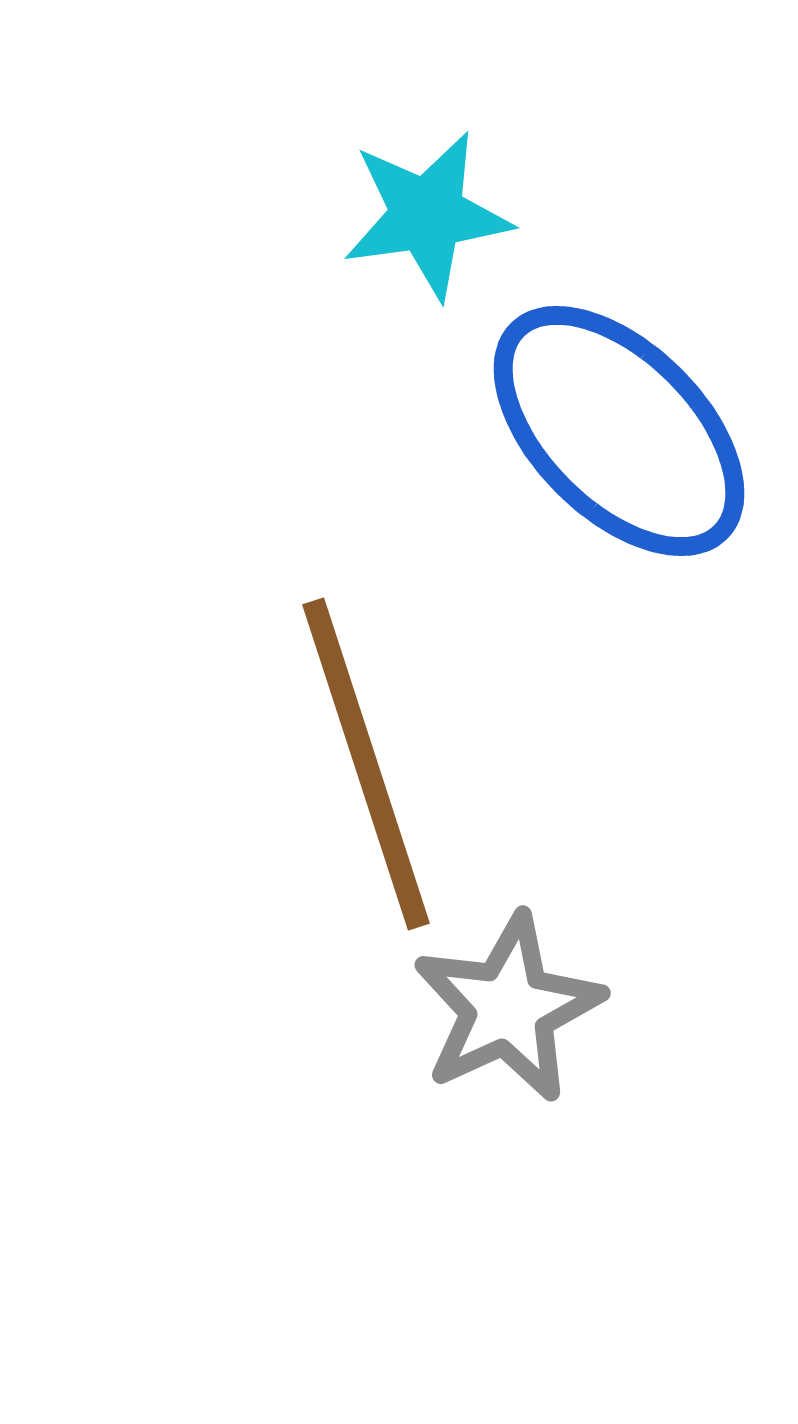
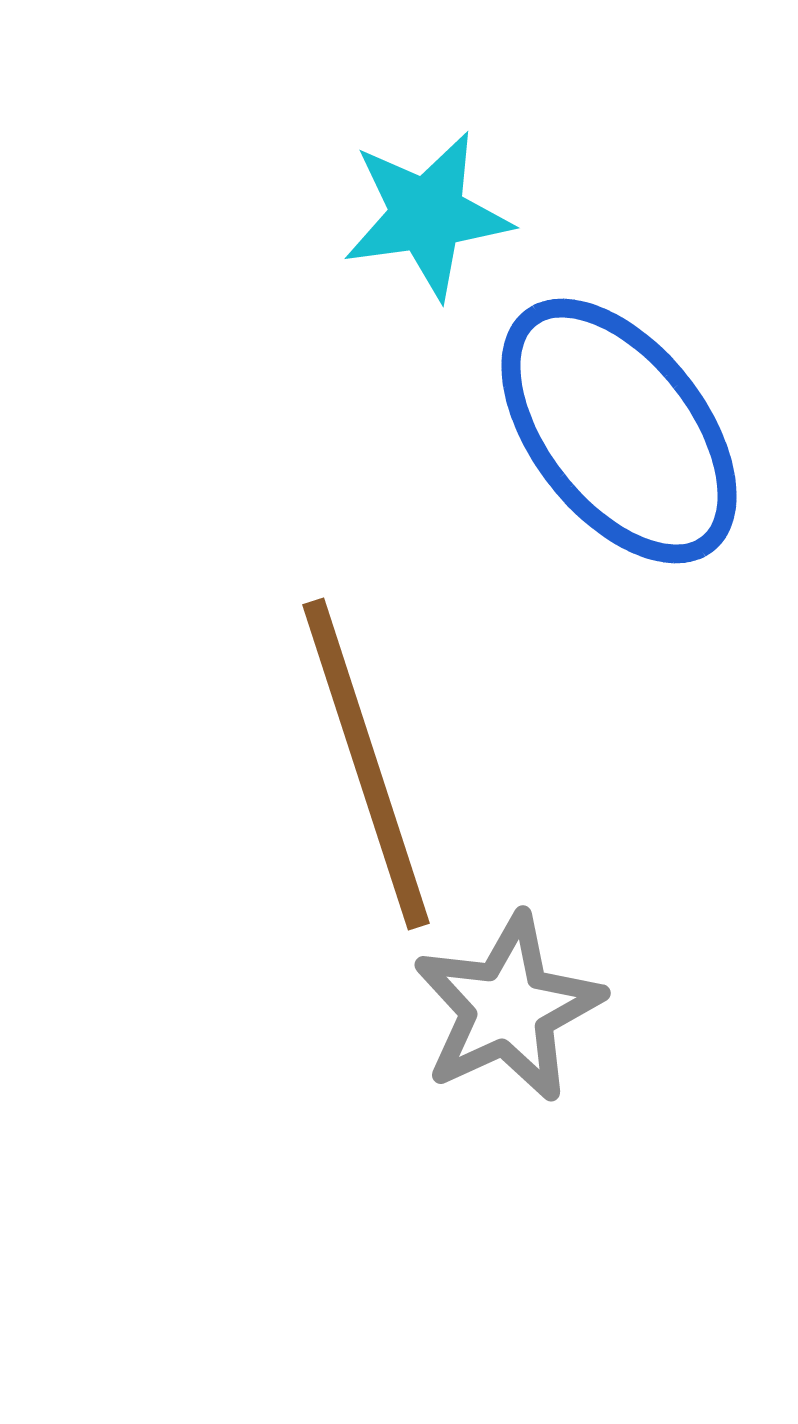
blue ellipse: rotated 7 degrees clockwise
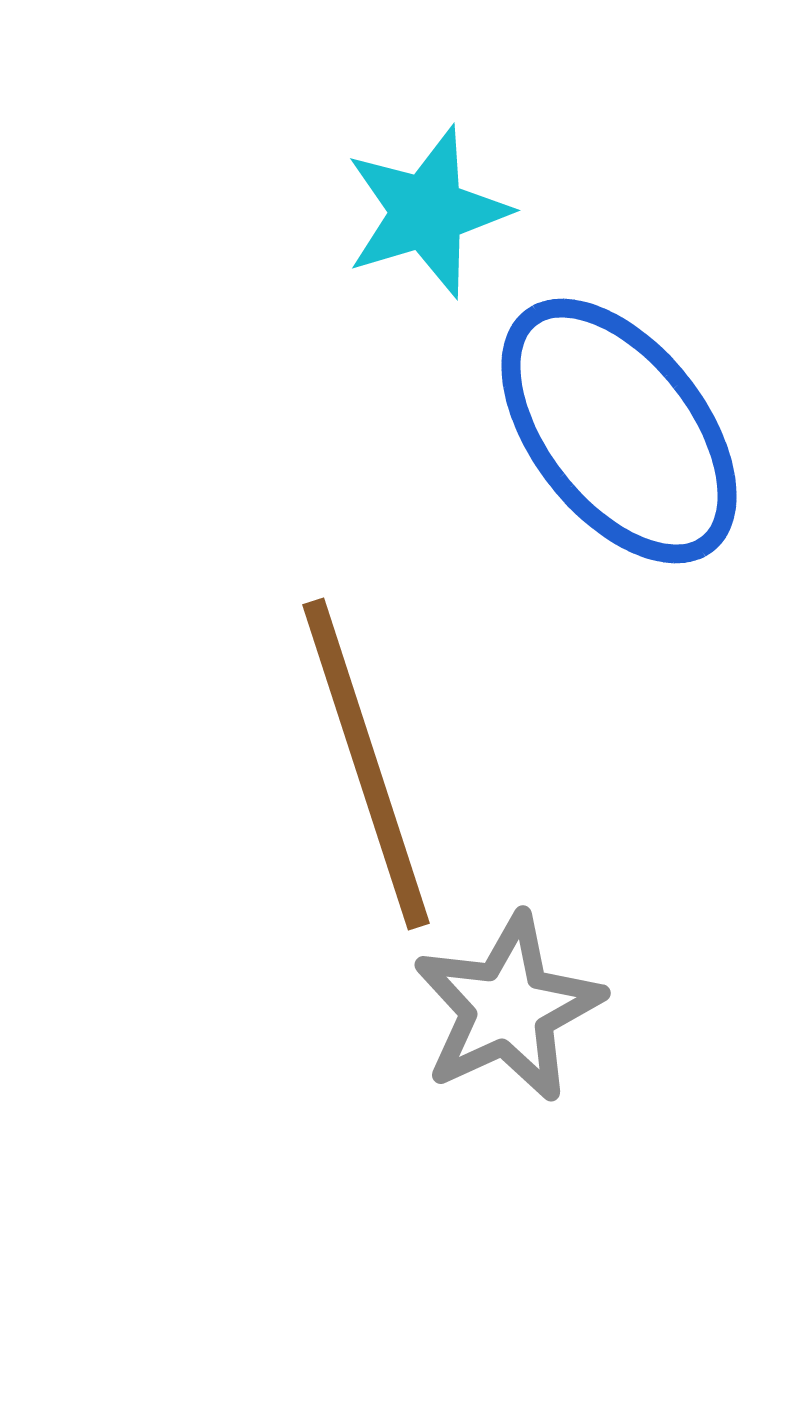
cyan star: moved 3 px up; rotated 9 degrees counterclockwise
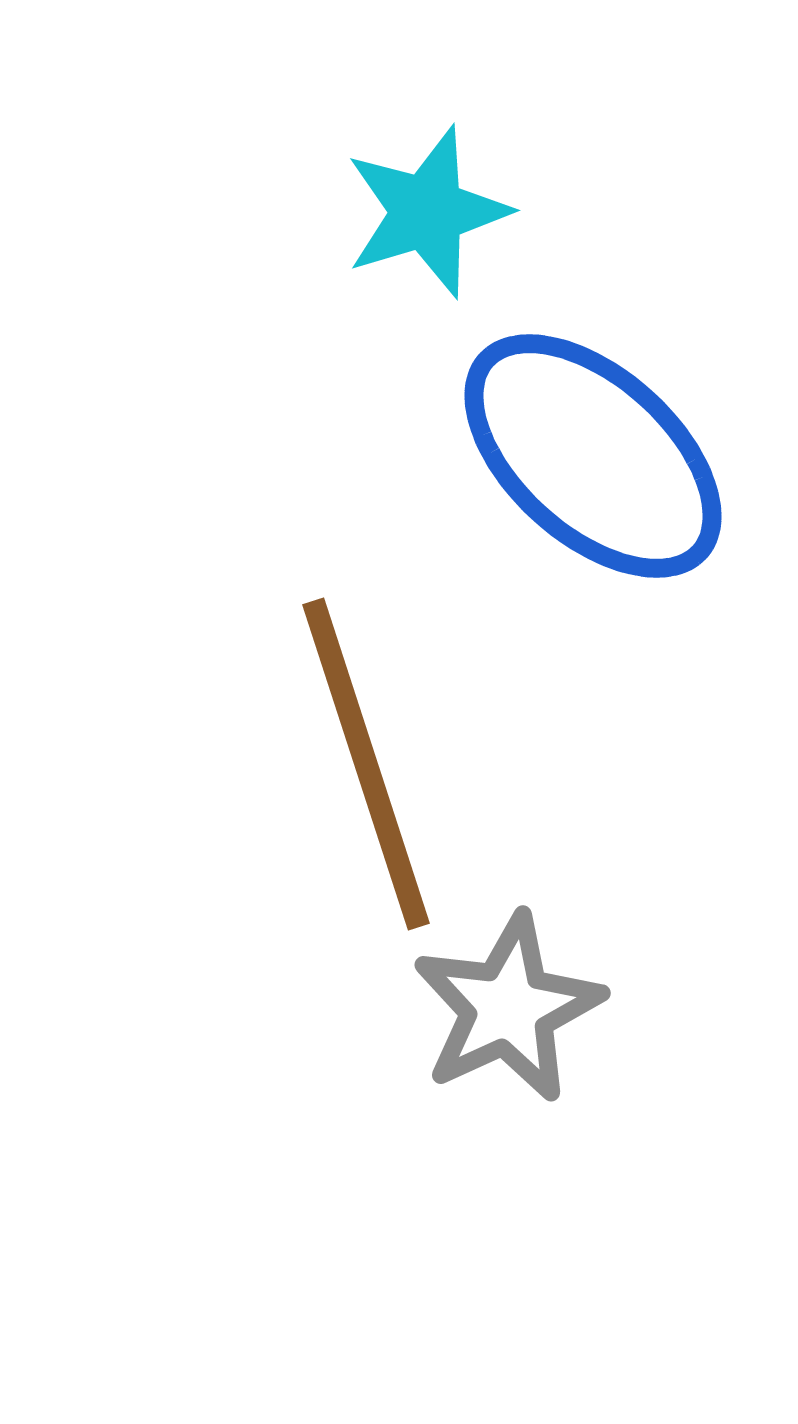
blue ellipse: moved 26 px left, 25 px down; rotated 10 degrees counterclockwise
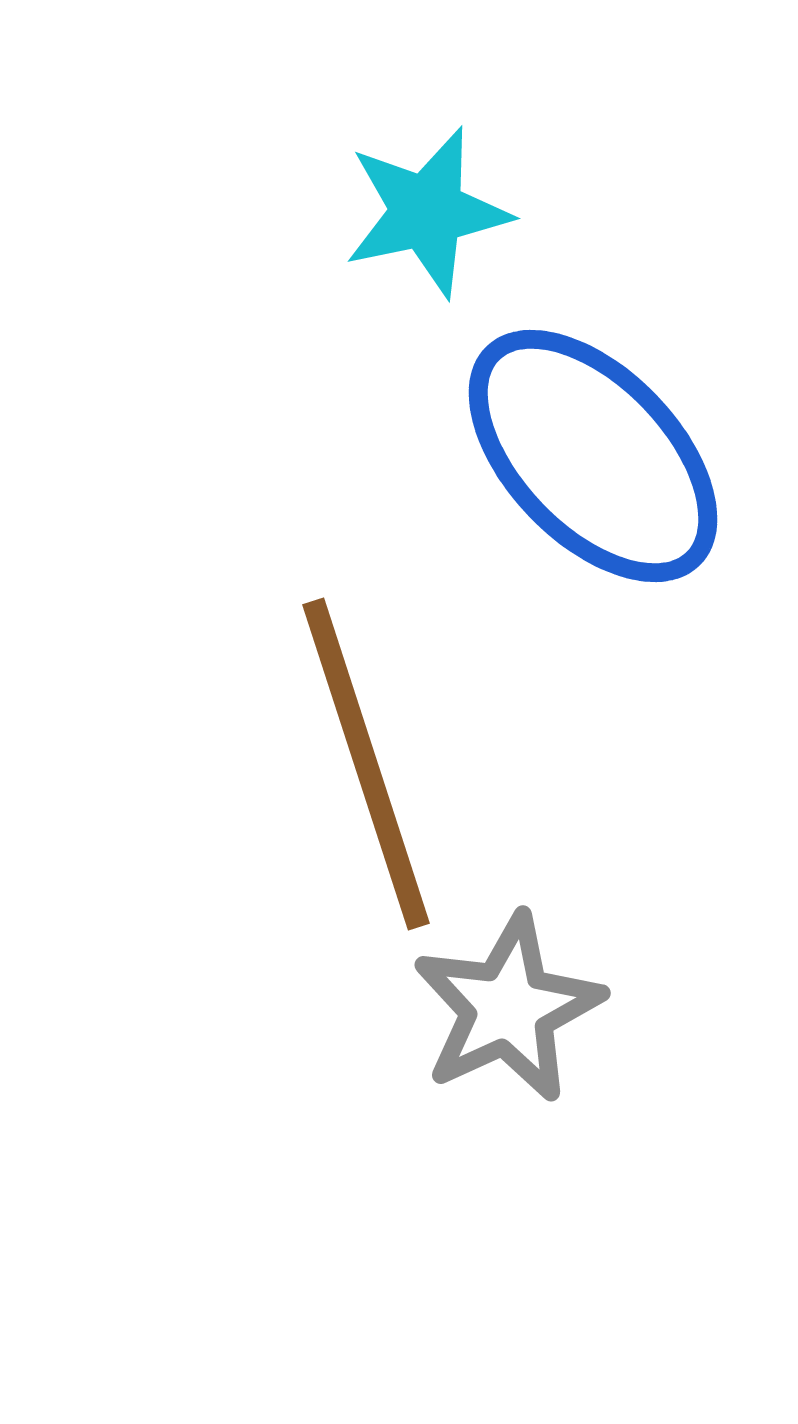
cyan star: rotated 5 degrees clockwise
blue ellipse: rotated 4 degrees clockwise
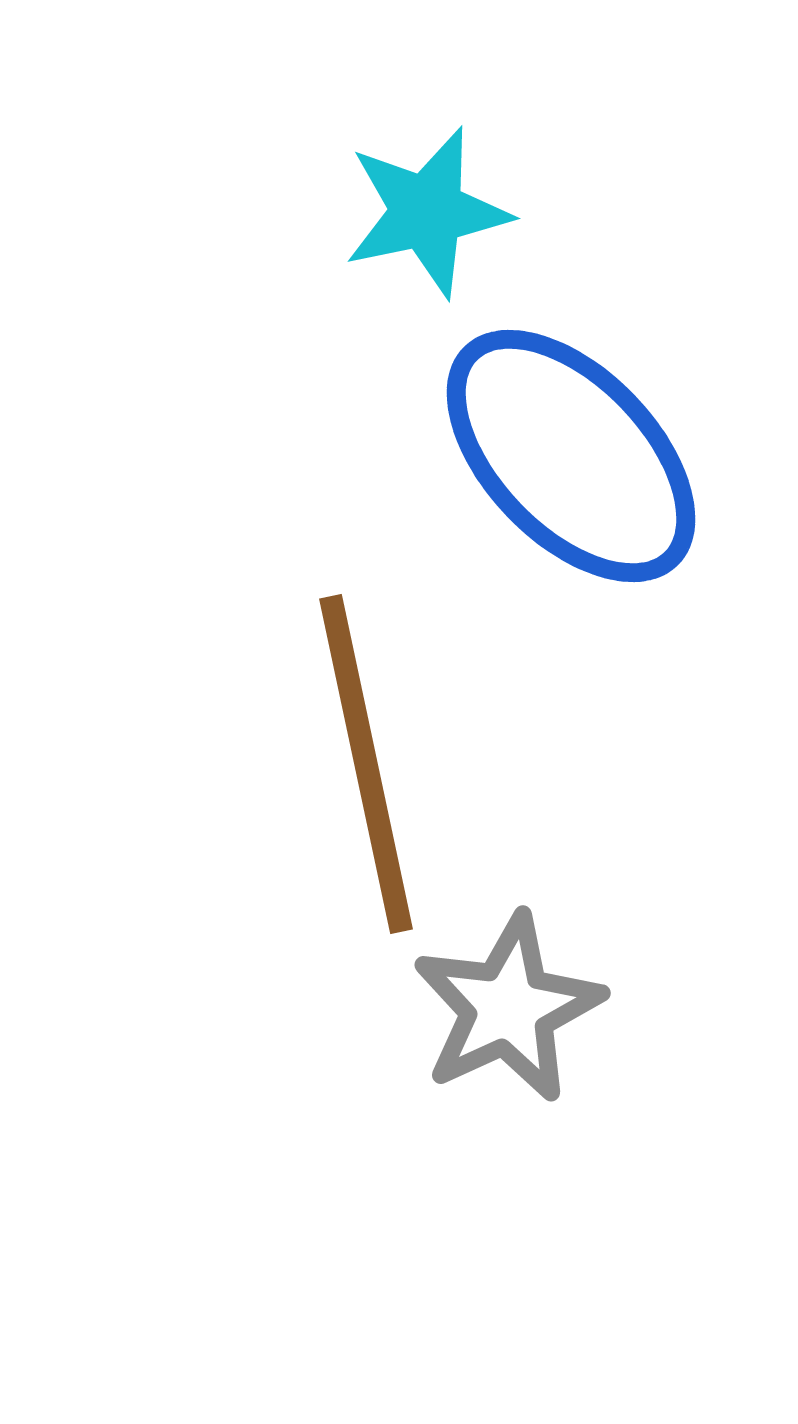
blue ellipse: moved 22 px left
brown line: rotated 6 degrees clockwise
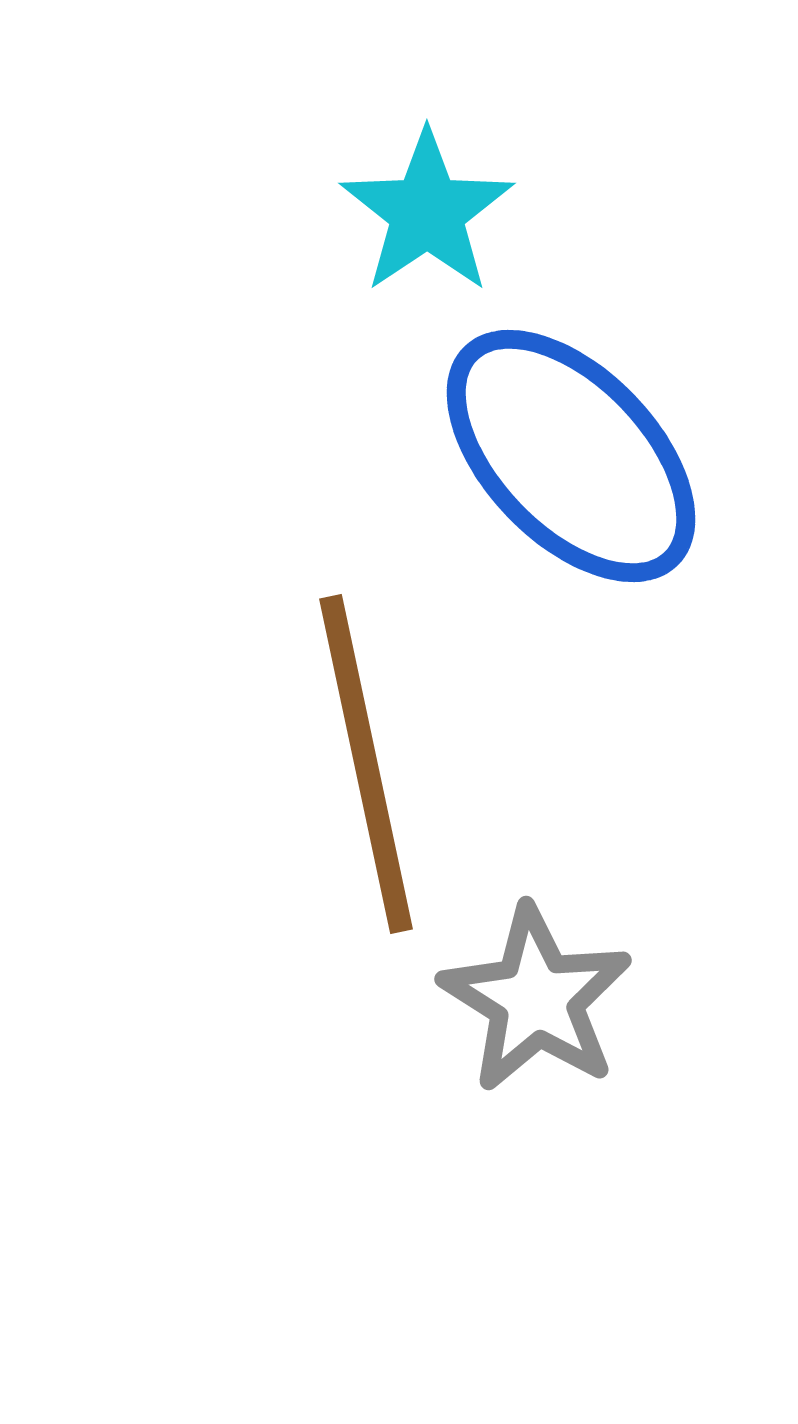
cyan star: rotated 22 degrees counterclockwise
gray star: moved 28 px right, 9 px up; rotated 15 degrees counterclockwise
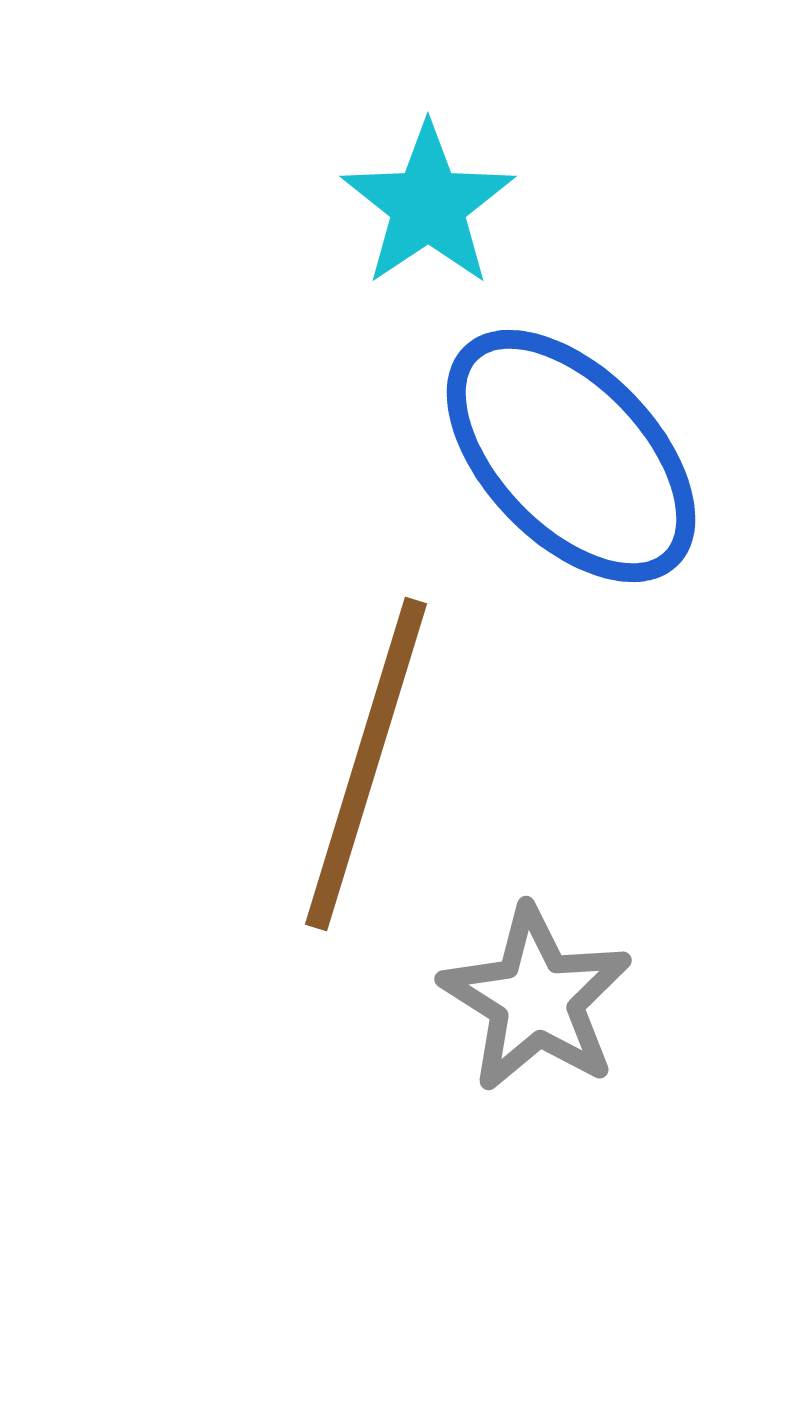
cyan star: moved 1 px right, 7 px up
brown line: rotated 29 degrees clockwise
